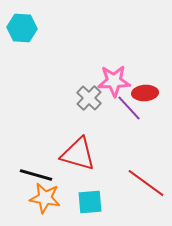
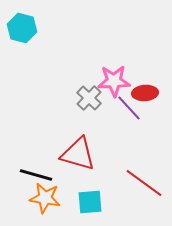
cyan hexagon: rotated 12 degrees clockwise
red line: moved 2 px left
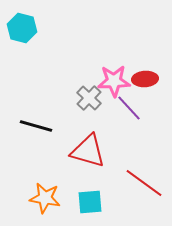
red ellipse: moved 14 px up
red triangle: moved 10 px right, 3 px up
black line: moved 49 px up
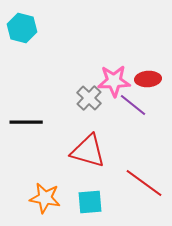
red ellipse: moved 3 px right
purple line: moved 4 px right, 3 px up; rotated 8 degrees counterclockwise
black line: moved 10 px left, 4 px up; rotated 16 degrees counterclockwise
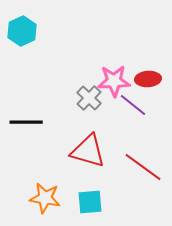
cyan hexagon: moved 3 px down; rotated 20 degrees clockwise
red line: moved 1 px left, 16 px up
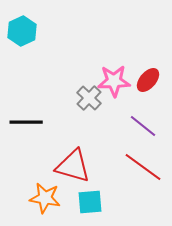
red ellipse: moved 1 px down; rotated 45 degrees counterclockwise
purple line: moved 10 px right, 21 px down
red triangle: moved 15 px left, 15 px down
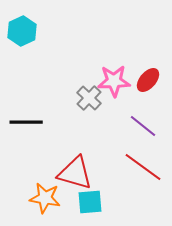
red triangle: moved 2 px right, 7 px down
